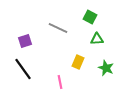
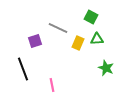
green square: moved 1 px right
purple square: moved 10 px right
yellow rectangle: moved 19 px up
black line: rotated 15 degrees clockwise
pink line: moved 8 px left, 3 px down
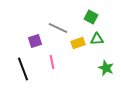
yellow rectangle: rotated 48 degrees clockwise
pink line: moved 23 px up
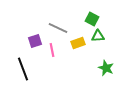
green square: moved 1 px right, 2 px down
green triangle: moved 1 px right, 3 px up
pink line: moved 12 px up
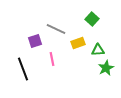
green square: rotated 16 degrees clockwise
gray line: moved 2 px left, 1 px down
green triangle: moved 14 px down
pink line: moved 9 px down
green star: rotated 21 degrees clockwise
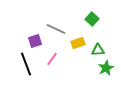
pink line: rotated 48 degrees clockwise
black line: moved 3 px right, 5 px up
